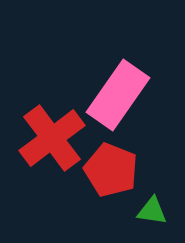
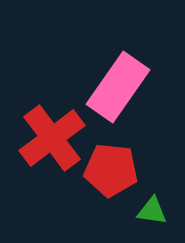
pink rectangle: moved 8 px up
red pentagon: rotated 16 degrees counterclockwise
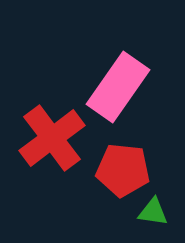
red pentagon: moved 12 px right
green triangle: moved 1 px right, 1 px down
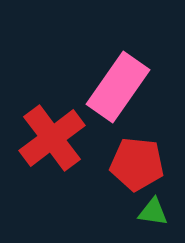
red pentagon: moved 14 px right, 6 px up
